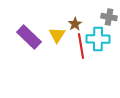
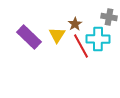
red line: rotated 20 degrees counterclockwise
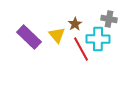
gray cross: moved 2 px down
yellow triangle: rotated 12 degrees counterclockwise
red line: moved 3 px down
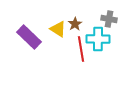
yellow triangle: moved 1 px right, 6 px up; rotated 18 degrees counterclockwise
red line: rotated 20 degrees clockwise
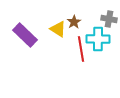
brown star: moved 1 px left, 2 px up
purple rectangle: moved 4 px left, 2 px up
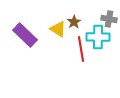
cyan cross: moved 2 px up
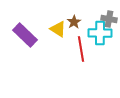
cyan cross: moved 2 px right, 4 px up
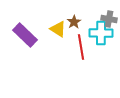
cyan cross: moved 1 px right
red line: moved 2 px up
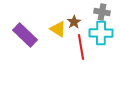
gray cross: moved 7 px left, 7 px up
